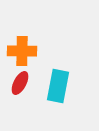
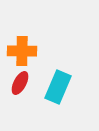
cyan rectangle: moved 1 px down; rotated 12 degrees clockwise
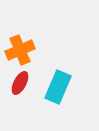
orange cross: moved 2 px left, 1 px up; rotated 24 degrees counterclockwise
